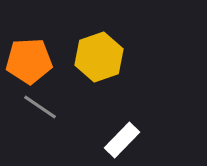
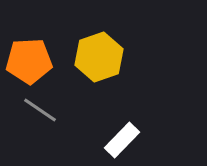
gray line: moved 3 px down
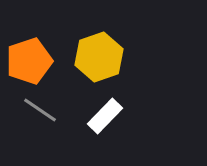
orange pentagon: rotated 15 degrees counterclockwise
white rectangle: moved 17 px left, 24 px up
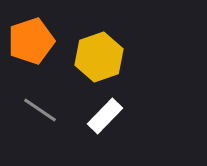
orange pentagon: moved 2 px right, 20 px up
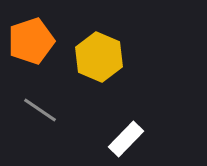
yellow hexagon: rotated 18 degrees counterclockwise
white rectangle: moved 21 px right, 23 px down
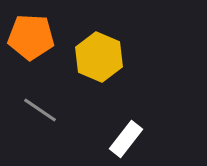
orange pentagon: moved 4 px up; rotated 21 degrees clockwise
white rectangle: rotated 6 degrees counterclockwise
